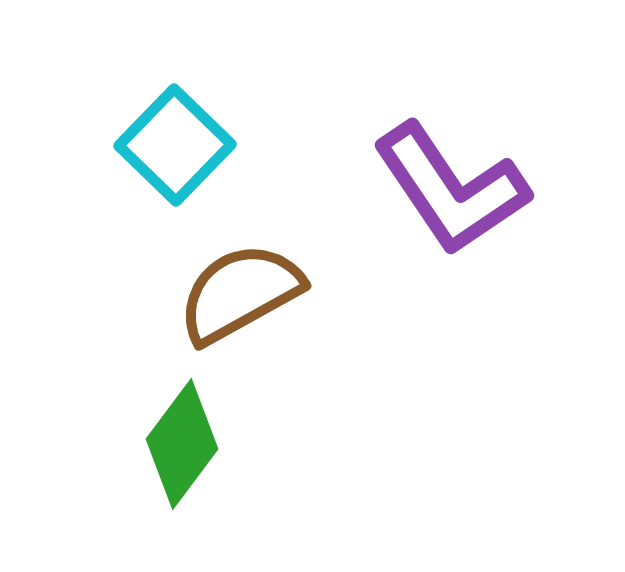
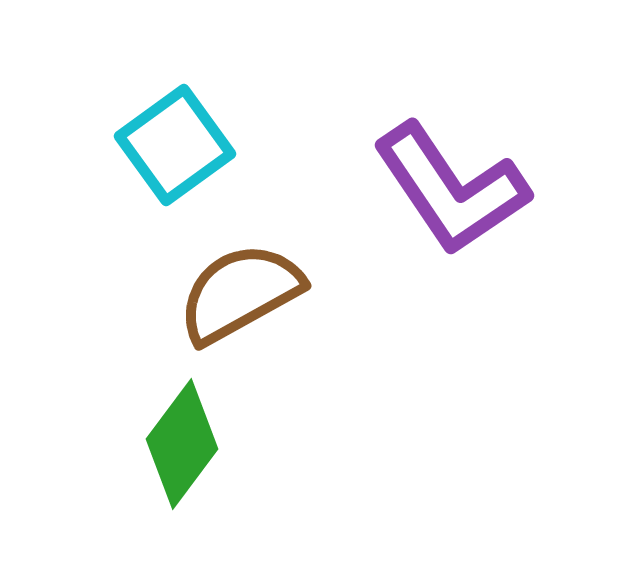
cyan square: rotated 10 degrees clockwise
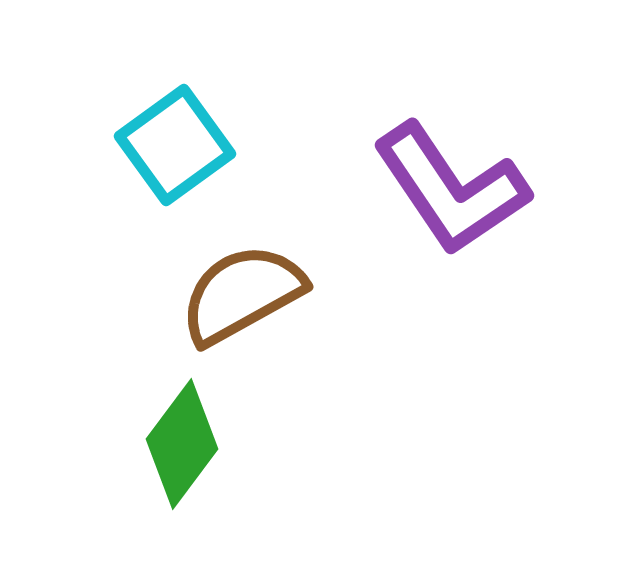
brown semicircle: moved 2 px right, 1 px down
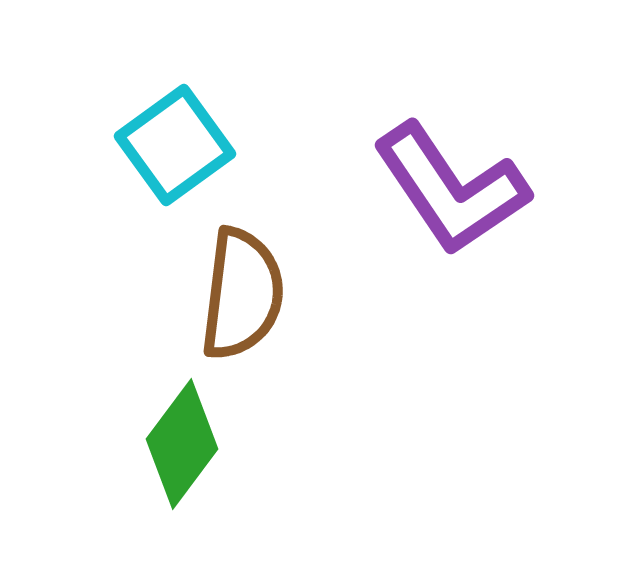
brown semicircle: rotated 126 degrees clockwise
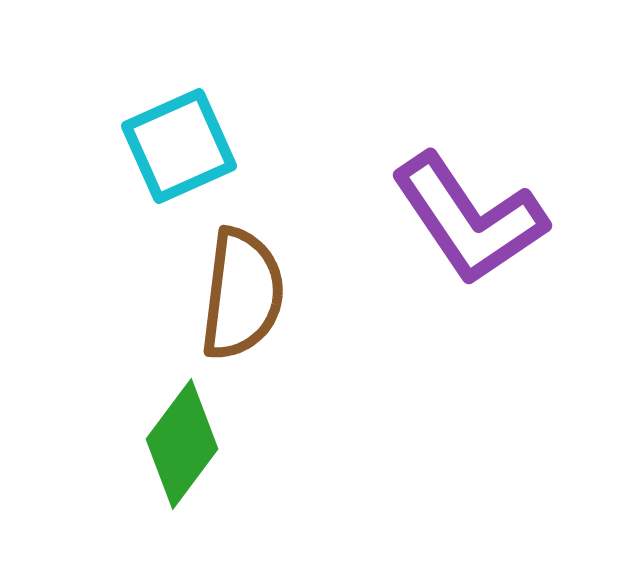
cyan square: moved 4 px right, 1 px down; rotated 12 degrees clockwise
purple L-shape: moved 18 px right, 30 px down
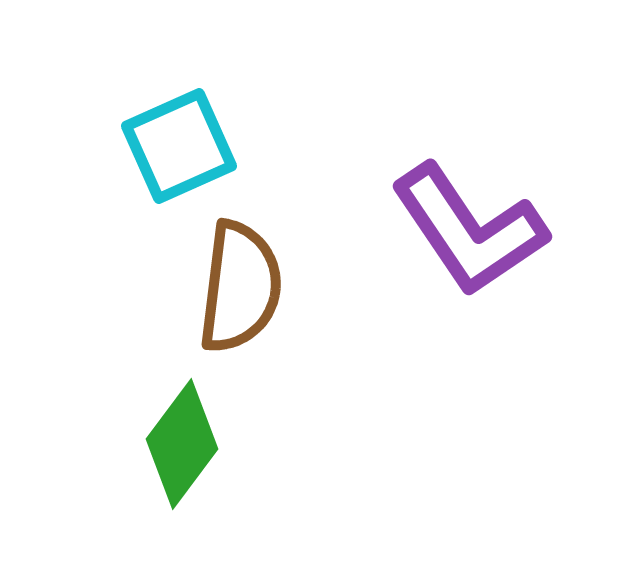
purple L-shape: moved 11 px down
brown semicircle: moved 2 px left, 7 px up
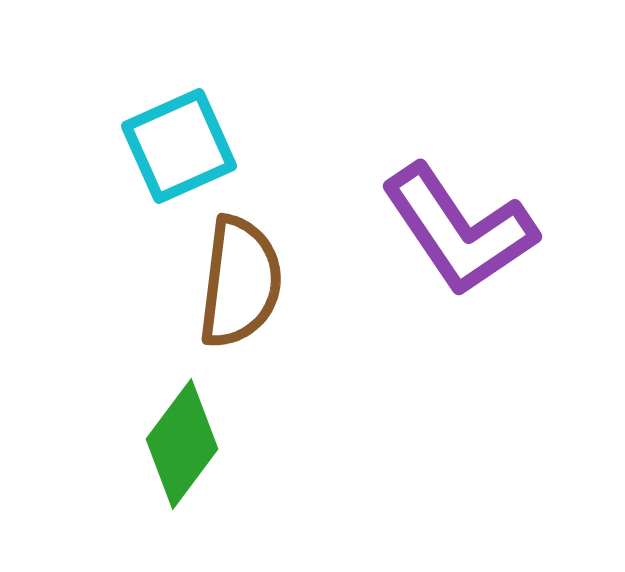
purple L-shape: moved 10 px left
brown semicircle: moved 5 px up
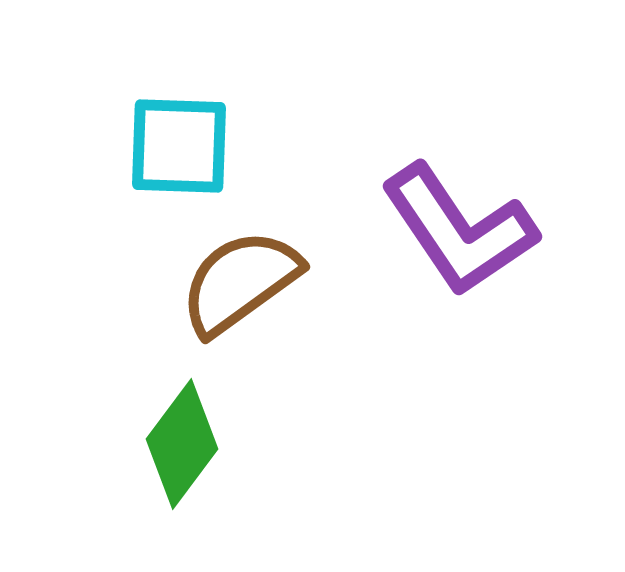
cyan square: rotated 26 degrees clockwise
brown semicircle: rotated 133 degrees counterclockwise
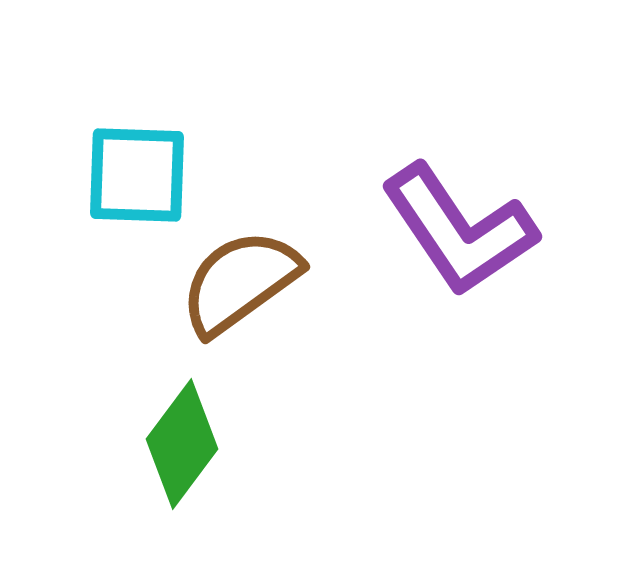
cyan square: moved 42 px left, 29 px down
